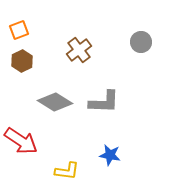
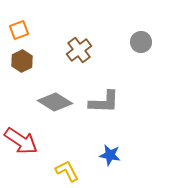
yellow L-shape: rotated 125 degrees counterclockwise
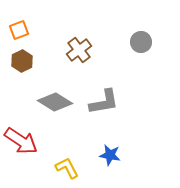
gray L-shape: rotated 12 degrees counterclockwise
yellow L-shape: moved 3 px up
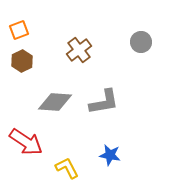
gray diamond: rotated 28 degrees counterclockwise
red arrow: moved 5 px right, 1 px down
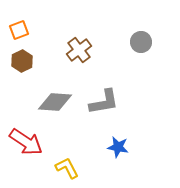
blue star: moved 8 px right, 8 px up
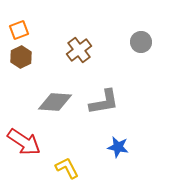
brown hexagon: moved 1 px left, 4 px up
red arrow: moved 2 px left
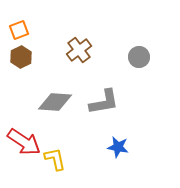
gray circle: moved 2 px left, 15 px down
yellow L-shape: moved 12 px left, 9 px up; rotated 15 degrees clockwise
